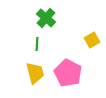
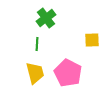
green cross: rotated 12 degrees clockwise
yellow square: rotated 28 degrees clockwise
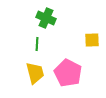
green cross: rotated 30 degrees counterclockwise
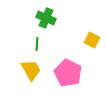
yellow square: rotated 28 degrees clockwise
yellow trapezoid: moved 4 px left, 3 px up; rotated 15 degrees counterclockwise
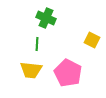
yellow trapezoid: rotated 125 degrees clockwise
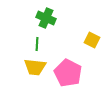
yellow trapezoid: moved 4 px right, 3 px up
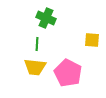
yellow square: rotated 21 degrees counterclockwise
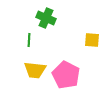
green line: moved 8 px left, 4 px up
yellow trapezoid: moved 3 px down
pink pentagon: moved 2 px left, 2 px down
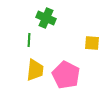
yellow square: moved 3 px down
yellow trapezoid: rotated 90 degrees counterclockwise
